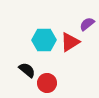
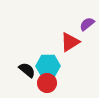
cyan hexagon: moved 4 px right, 26 px down
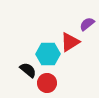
cyan hexagon: moved 12 px up
black semicircle: moved 1 px right
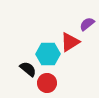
black semicircle: moved 1 px up
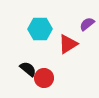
red triangle: moved 2 px left, 2 px down
cyan hexagon: moved 8 px left, 25 px up
red circle: moved 3 px left, 5 px up
